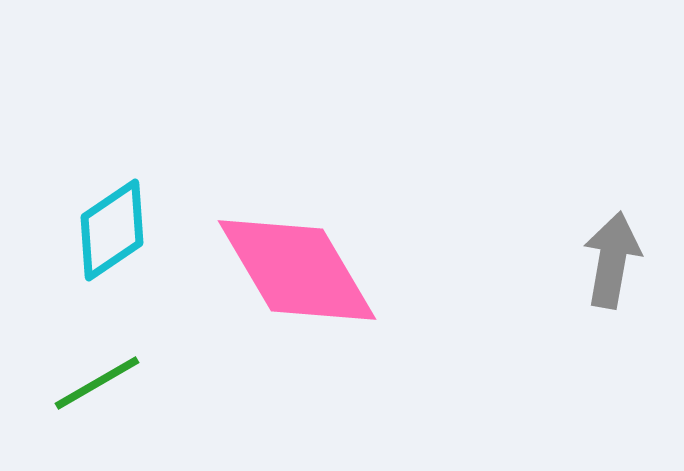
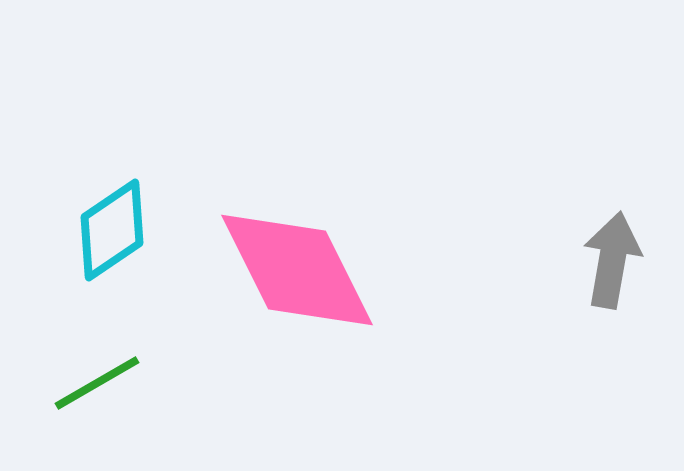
pink diamond: rotated 4 degrees clockwise
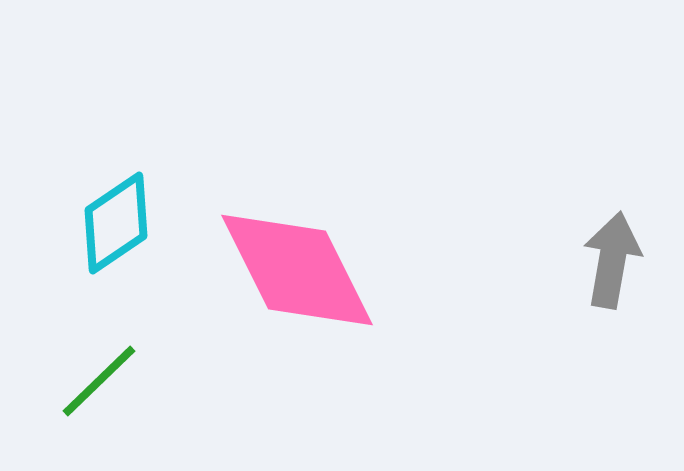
cyan diamond: moved 4 px right, 7 px up
green line: moved 2 px right, 2 px up; rotated 14 degrees counterclockwise
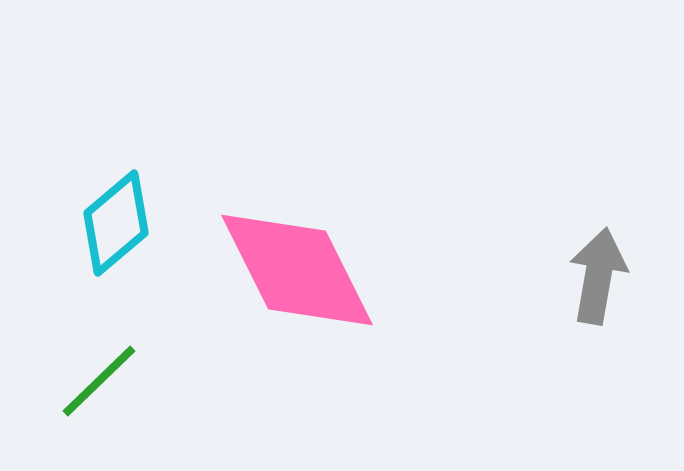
cyan diamond: rotated 6 degrees counterclockwise
gray arrow: moved 14 px left, 16 px down
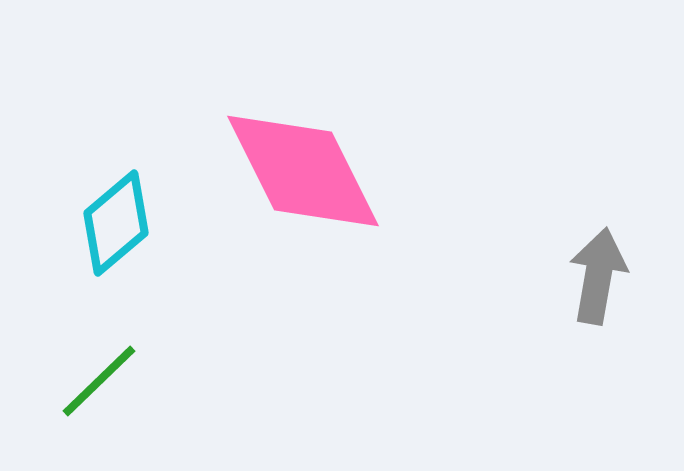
pink diamond: moved 6 px right, 99 px up
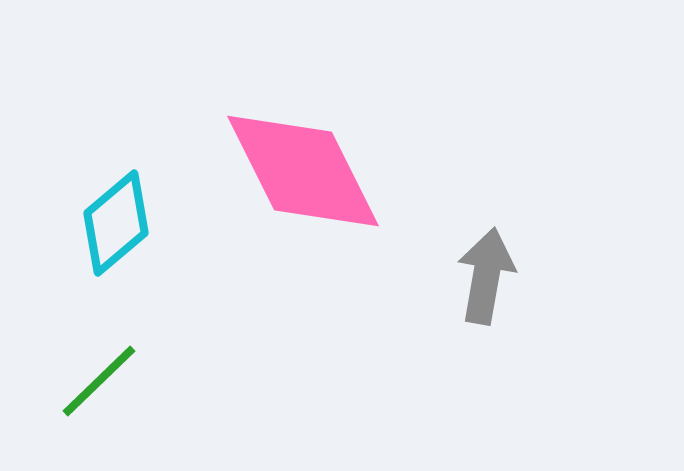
gray arrow: moved 112 px left
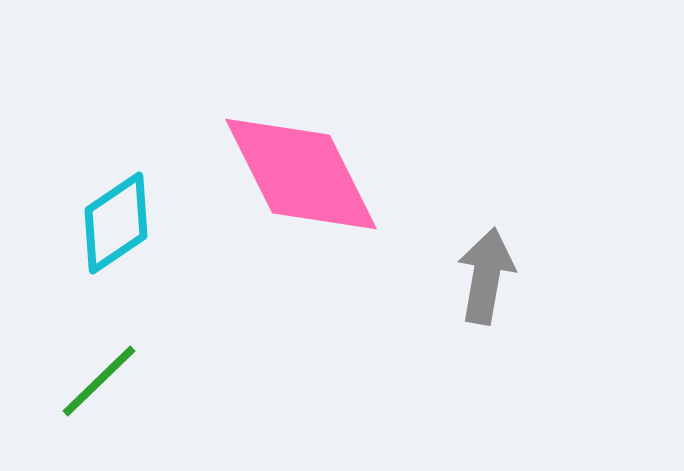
pink diamond: moved 2 px left, 3 px down
cyan diamond: rotated 6 degrees clockwise
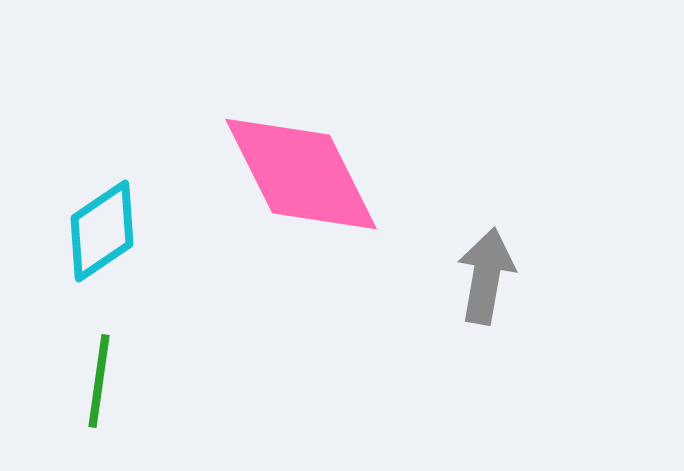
cyan diamond: moved 14 px left, 8 px down
green line: rotated 38 degrees counterclockwise
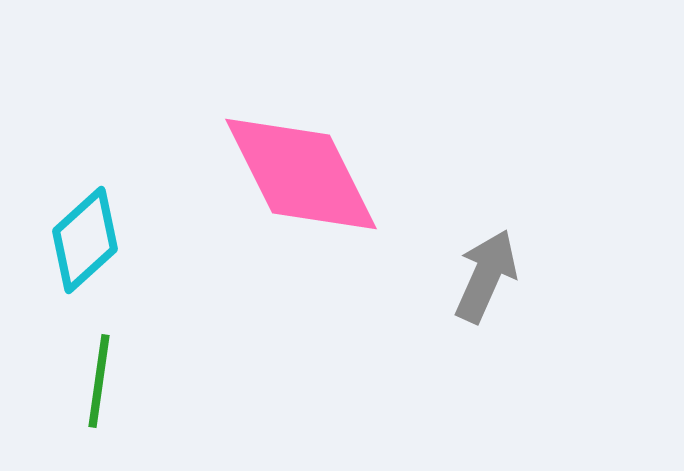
cyan diamond: moved 17 px left, 9 px down; rotated 8 degrees counterclockwise
gray arrow: rotated 14 degrees clockwise
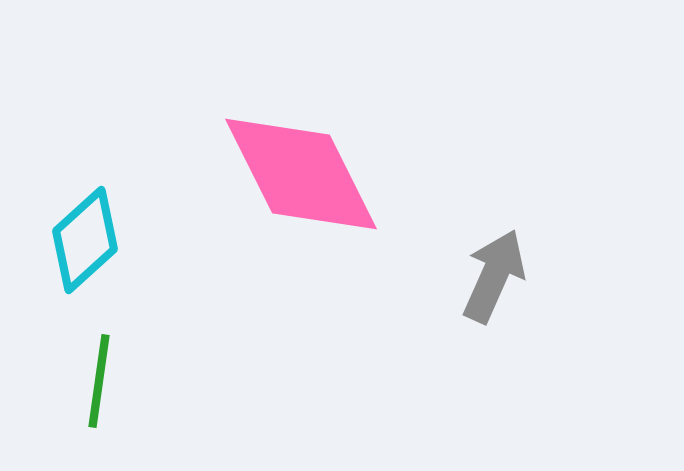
gray arrow: moved 8 px right
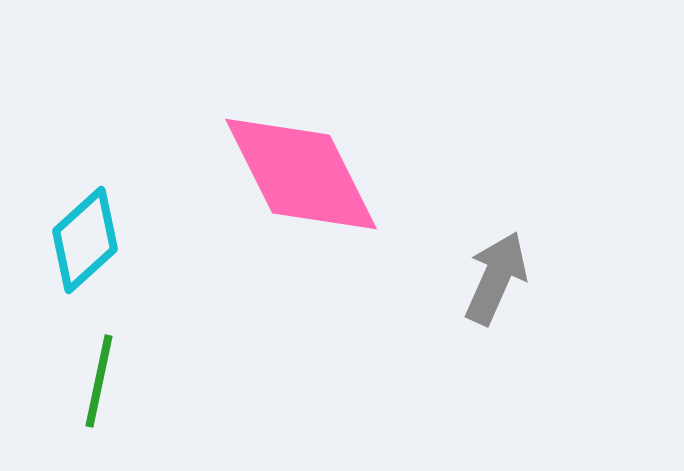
gray arrow: moved 2 px right, 2 px down
green line: rotated 4 degrees clockwise
